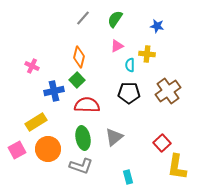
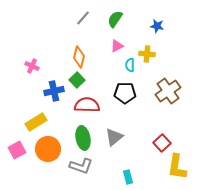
black pentagon: moved 4 px left
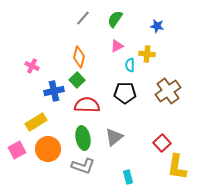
gray L-shape: moved 2 px right
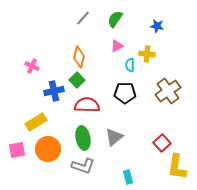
pink square: rotated 18 degrees clockwise
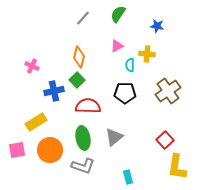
green semicircle: moved 3 px right, 5 px up
red semicircle: moved 1 px right, 1 px down
red square: moved 3 px right, 3 px up
orange circle: moved 2 px right, 1 px down
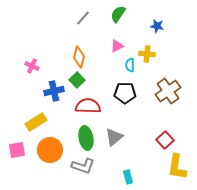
green ellipse: moved 3 px right
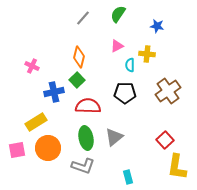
blue cross: moved 1 px down
orange circle: moved 2 px left, 2 px up
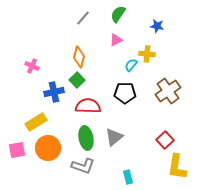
pink triangle: moved 1 px left, 6 px up
cyan semicircle: moved 1 px right; rotated 40 degrees clockwise
